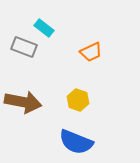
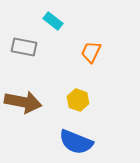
cyan rectangle: moved 9 px right, 7 px up
gray rectangle: rotated 10 degrees counterclockwise
orange trapezoid: rotated 140 degrees clockwise
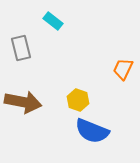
gray rectangle: moved 3 px left, 1 px down; rotated 65 degrees clockwise
orange trapezoid: moved 32 px right, 17 px down
blue semicircle: moved 16 px right, 11 px up
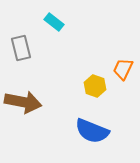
cyan rectangle: moved 1 px right, 1 px down
yellow hexagon: moved 17 px right, 14 px up
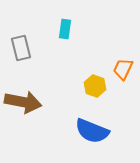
cyan rectangle: moved 11 px right, 7 px down; rotated 60 degrees clockwise
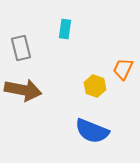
brown arrow: moved 12 px up
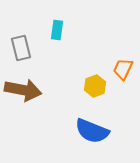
cyan rectangle: moved 8 px left, 1 px down
yellow hexagon: rotated 20 degrees clockwise
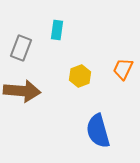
gray rectangle: rotated 35 degrees clockwise
yellow hexagon: moved 15 px left, 10 px up
brown arrow: moved 1 px left, 1 px down; rotated 6 degrees counterclockwise
blue semicircle: moved 6 px right; rotated 52 degrees clockwise
